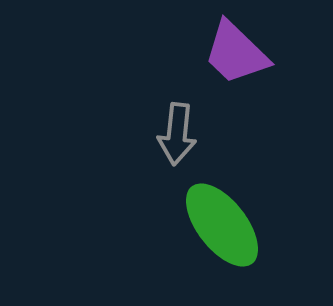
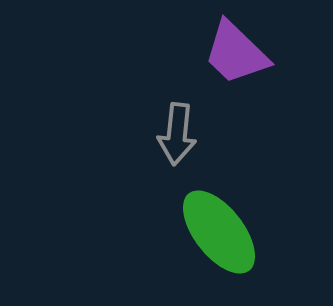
green ellipse: moved 3 px left, 7 px down
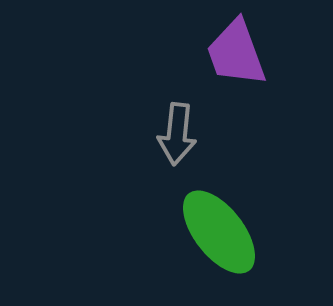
purple trapezoid: rotated 26 degrees clockwise
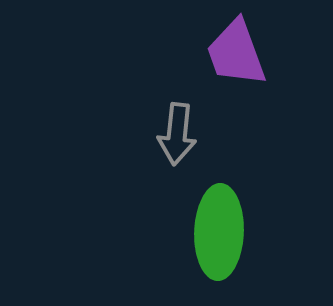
green ellipse: rotated 40 degrees clockwise
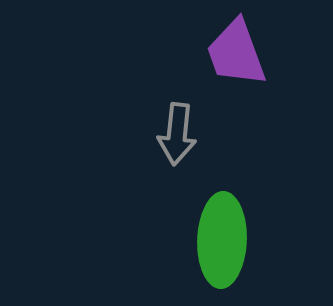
green ellipse: moved 3 px right, 8 px down
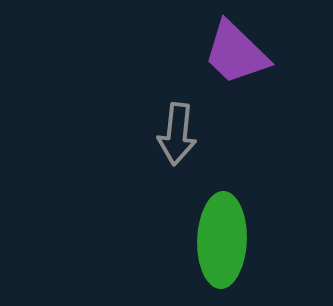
purple trapezoid: rotated 26 degrees counterclockwise
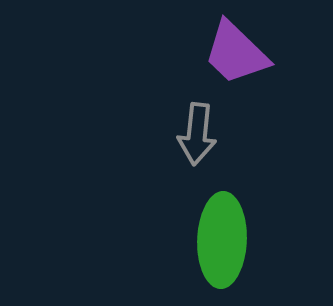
gray arrow: moved 20 px right
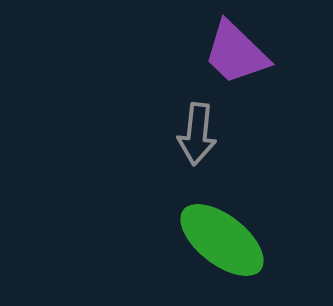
green ellipse: rotated 54 degrees counterclockwise
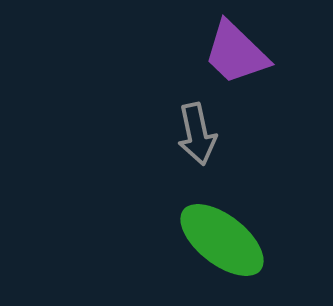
gray arrow: rotated 18 degrees counterclockwise
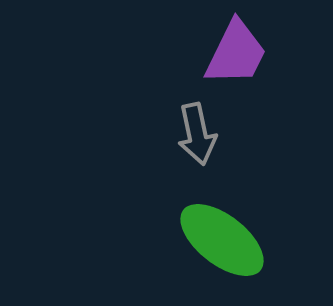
purple trapezoid: rotated 108 degrees counterclockwise
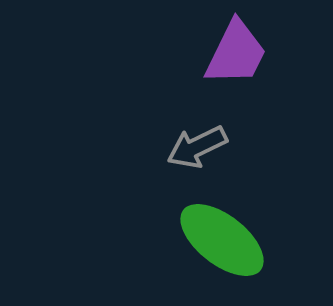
gray arrow: moved 13 px down; rotated 76 degrees clockwise
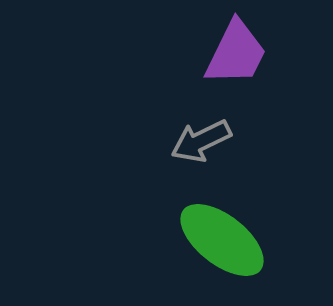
gray arrow: moved 4 px right, 6 px up
